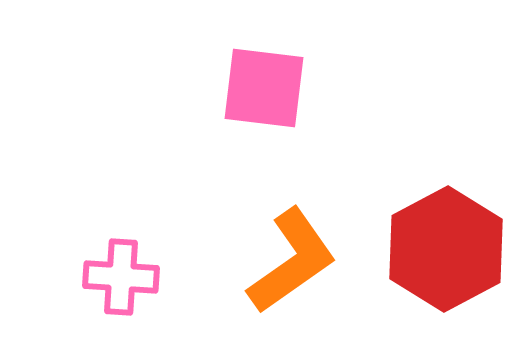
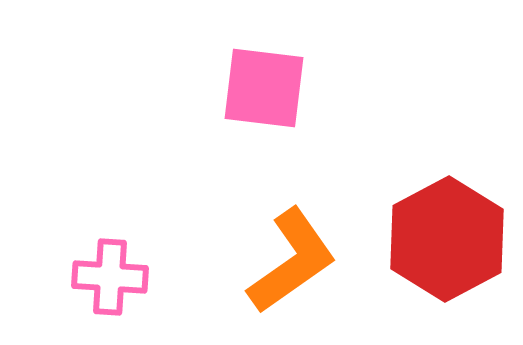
red hexagon: moved 1 px right, 10 px up
pink cross: moved 11 px left
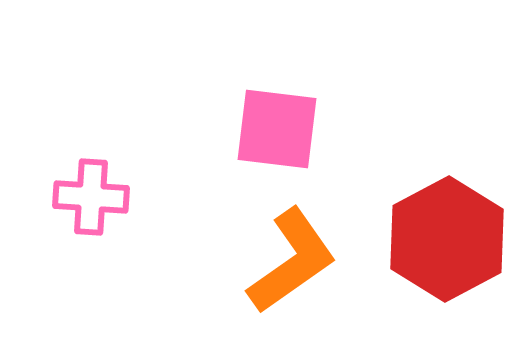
pink square: moved 13 px right, 41 px down
pink cross: moved 19 px left, 80 px up
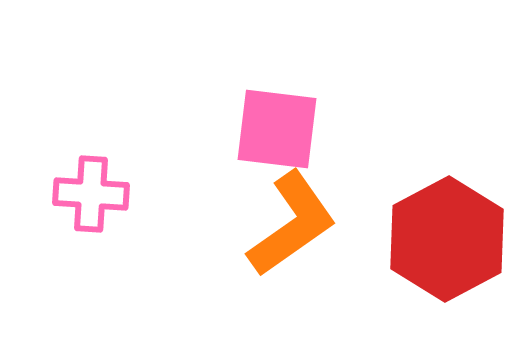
pink cross: moved 3 px up
orange L-shape: moved 37 px up
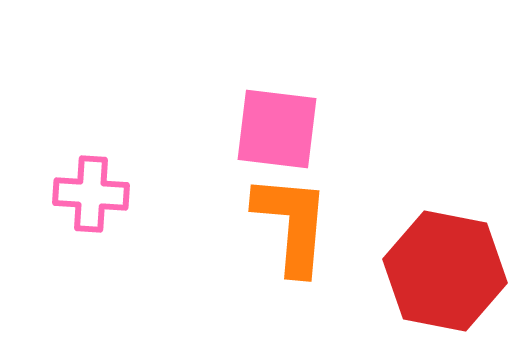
orange L-shape: rotated 50 degrees counterclockwise
red hexagon: moved 2 px left, 32 px down; rotated 21 degrees counterclockwise
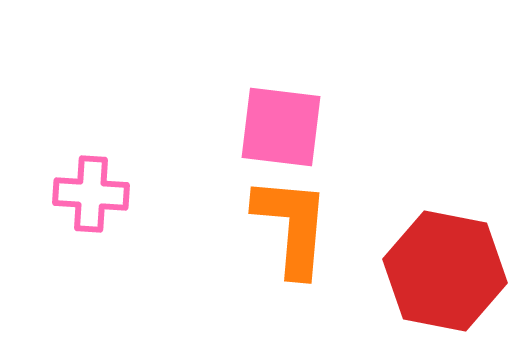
pink square: moved 4 px right, 2 px up
orange L-shape: moved 2 px down
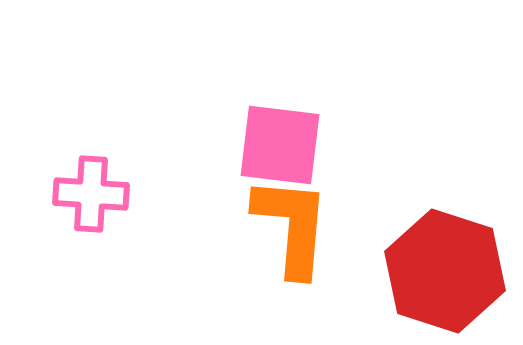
pink square: moved 1 px left, 18 px down
red hexagon: rotated 7 degrees clockwise
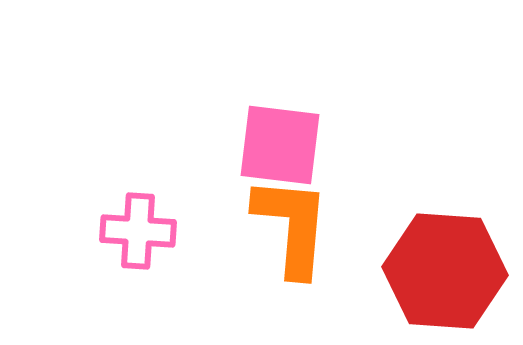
pink cross: moved 47 px right, 37 px down
red hexagon: rotated 14 degrees counterclockwise
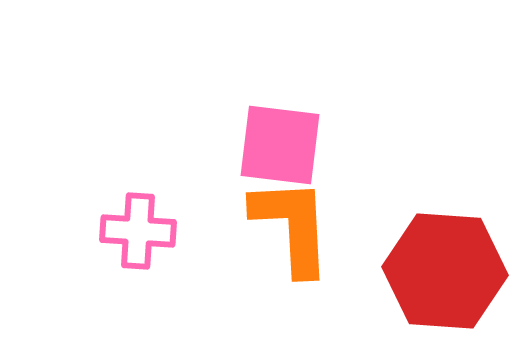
orange L-shape: rotated 8 degrees counterclockwise
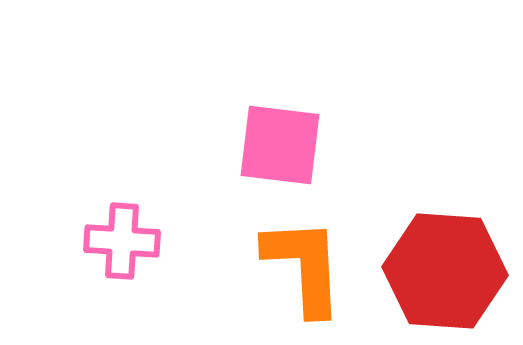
orange L-shape: moved 12 px right, 40 px down
pink cross: moved 16 px left, 10 px down
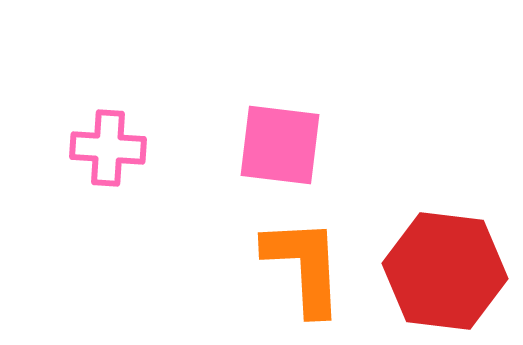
pink cross: moved 14 px left, 93 px up
red hexagon: rotated 3 degrees clockwise
